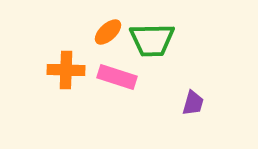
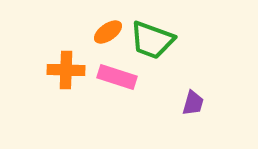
orange ellipse: rotated 8 degrees clockwise
green trapezoid: rotated 21 degrees clockwise
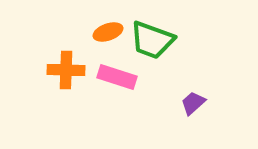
orange ellipse: rotated 16 degrees clockwise
purple trapezoid: rotated 148 degrees counterclockwise
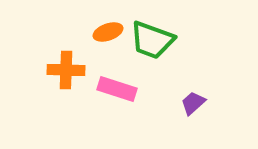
pink rectangle: moved 12 px down
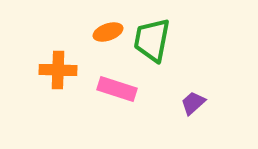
green trapezoid: rotated 81 degrees clockwise
orange cross: moved 8 px left
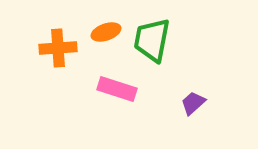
orange ellipse: moved 2 px left
orange cross: moved 22 px up; rotated 6 degrees counterclockwise
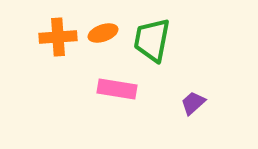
orange ellipse: moved 3 px left, 1 px down
orange cross: moved 11 px up
pink rectangle: rotated 9 degrees counterclockwise
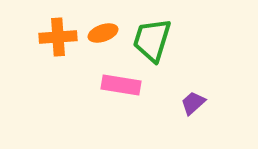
green trapezoid: rotated 6 degrees clockwise
pink rectangle: moved 4 px right, 4 px up
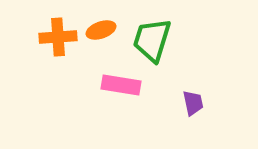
orange ellipse: moved 2 px left, 3 px up
purple trapezoid: rotated 120 degrees clockwise
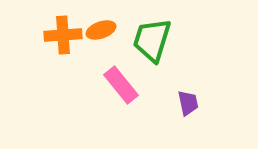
orange cross: moved 5 px right, 2 px up
pink rectangle: rotated 42 degrees clockwise
purple trapezoid: moved 5 px left
